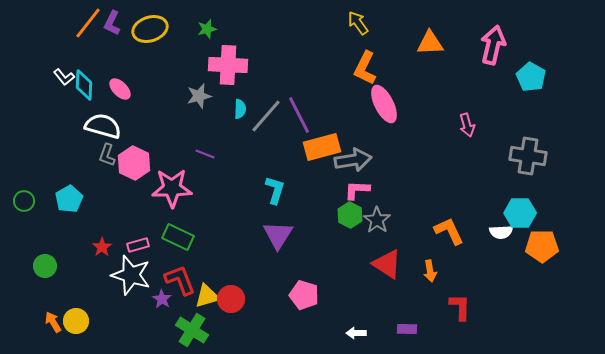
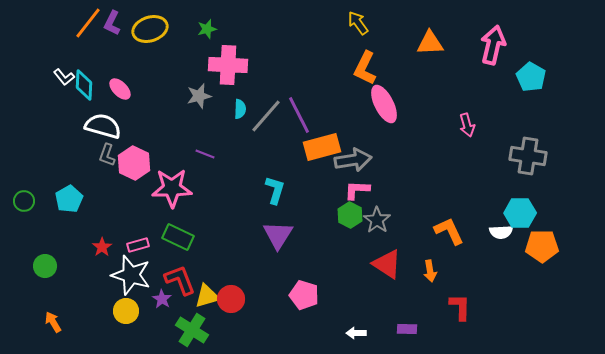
yellow circle at (76, 321): moved 50 px right, 10 px up
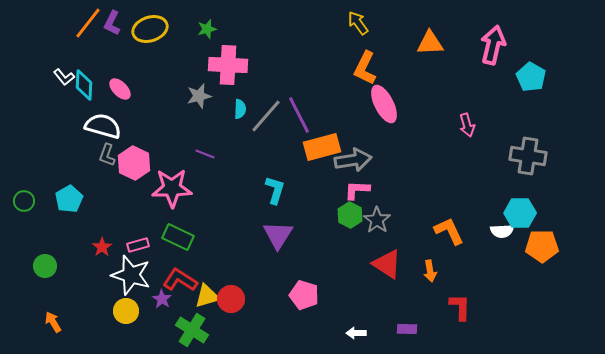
white semicircle at (501, 232): moved 1 px right, 1 px up
red L-shape at (180, 280): rotated 36 degrees counterclockwise
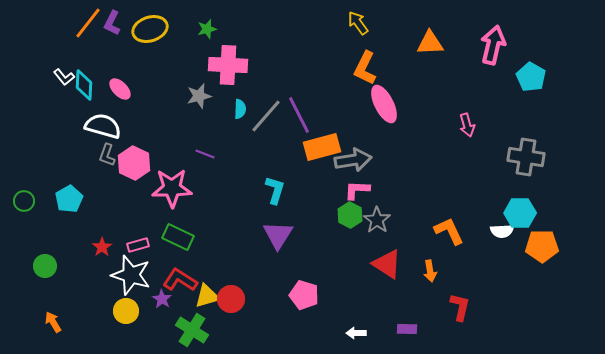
gray cross at (528, 156): moved 2 px left, 1 px down
red L-shape at (460, 307): rotated 12 degrees clockwise
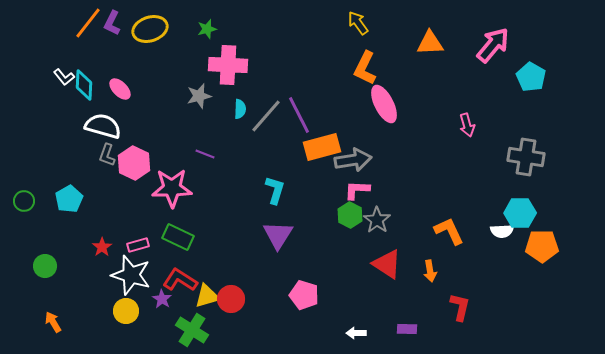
pink arrow at (493, 45): rotated 27 degrees clockwise
